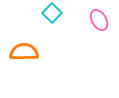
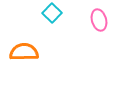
pink ellipse: rotated 15 degrees clockwise
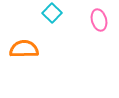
orange semicircle: moved 3 px up
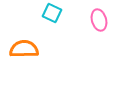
cyan square: rotated 18 degrees counterclockwise
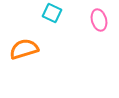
orange semicircle: rotated 16 degrees counterclockwise
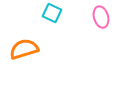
pink ellipse: moved 2 px right, 3 px up
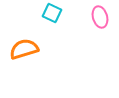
pink ellipse: moved 1 px left
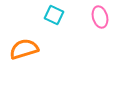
cyan square: moved 2 px right, 2 px down
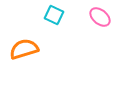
pink ellipse: rotated 35 degrees counterclockwise
